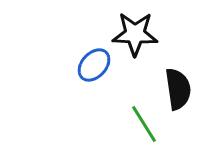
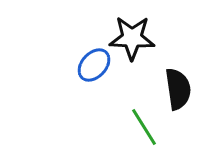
black star: moved 3 px left, 4 px down
green line: moved 3 px down
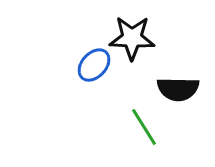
black semicircle: rotated 99 degrees clockwise
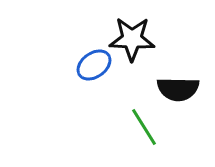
black star: moved 1 px down
blue ellipse: rotated 12 degrees clockwise
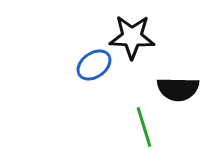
black star: moved 2 px up
green line: rotated 15 degrees clockwise
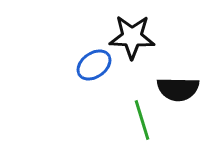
green line: moved 2 px left, 7 px up
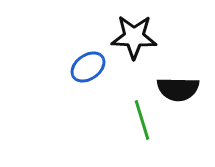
black star: moved 2 px right
blue ellipse: moved 6 px left, 2 px down
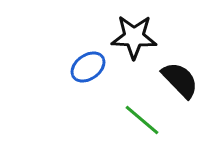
black semicircle: moved 2 px right, 9 px up; rotated 135 degrees counterclockwise
green line: rotated 33 degrees counterclockwise
